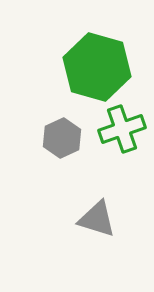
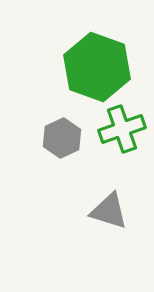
green hexagon: rotated 4 degrees clockwise
gray triangle: moved 12 px right, 8 px up
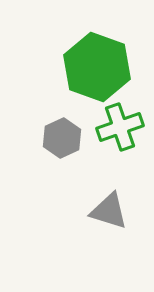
green cross: moved 2 px left, 2 px up
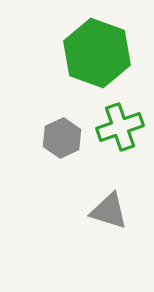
green hexagon: moved 14 px up
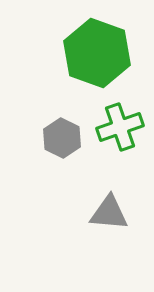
gray hexagon: rotated 9 degrees counterclockwise
gray triangle: moved 2 px down; rotated 12 degrees counterclockwise
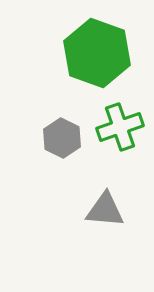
gray triangle: moved 4 px left, 3 px up
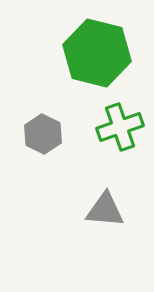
green hexagon: rotated 6 degrees counterclockwise
gray hexagon: moved 19 px left, 4 px up
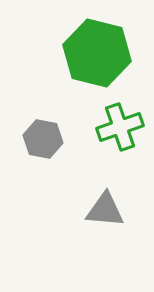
gray hexagon: moved 5 px down; rotated 15 degrees counterclockwise
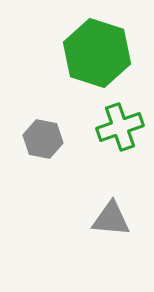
green hexagon: rotated 4 degrees clockwise
gray triangle: moved 6 px right, 9 px down
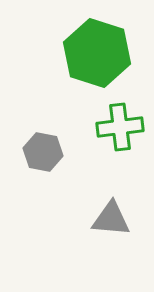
green cross: rotated 12 degrees clockwise
gray hexagon: moved 13 px down
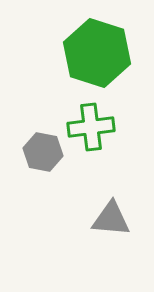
green cross: moved 29 px left
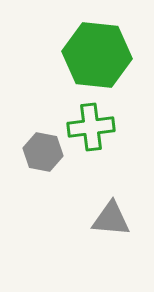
green hexagon: moved 2 px down; rotated 12 degrees counterclockwise
